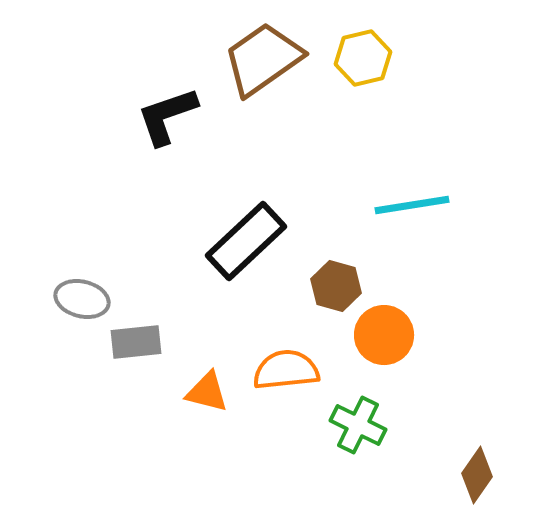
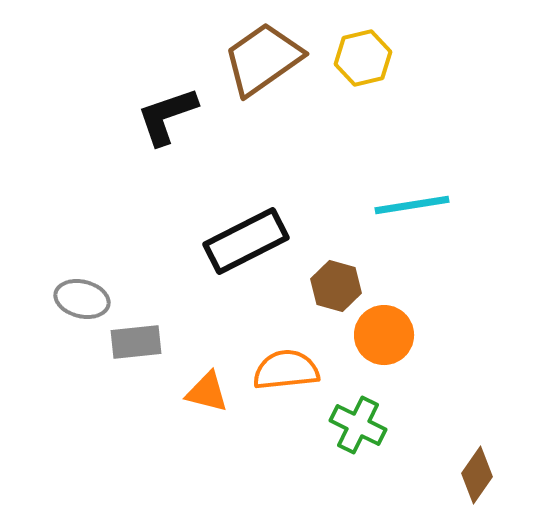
black rectangle: rotated 16 degrees clockwise
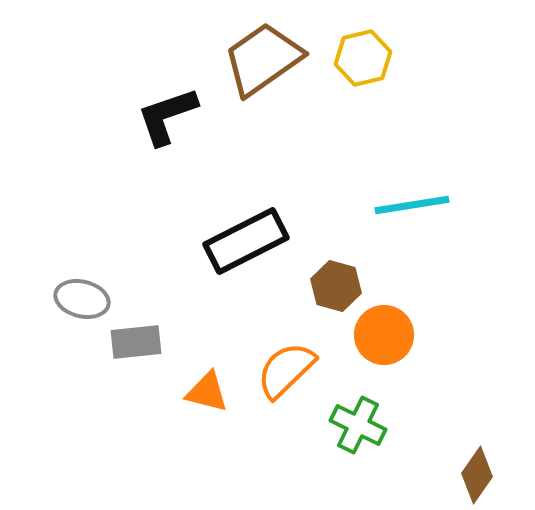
orange semicircle: rotated 38 degrees counterclockwise
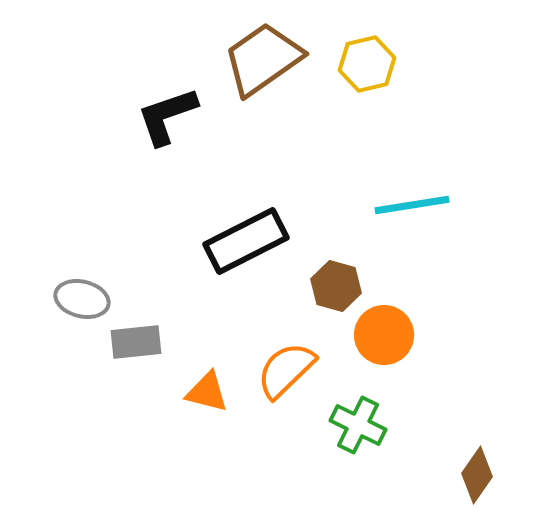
yellow hexagon: moved 4 px right, 6 px down
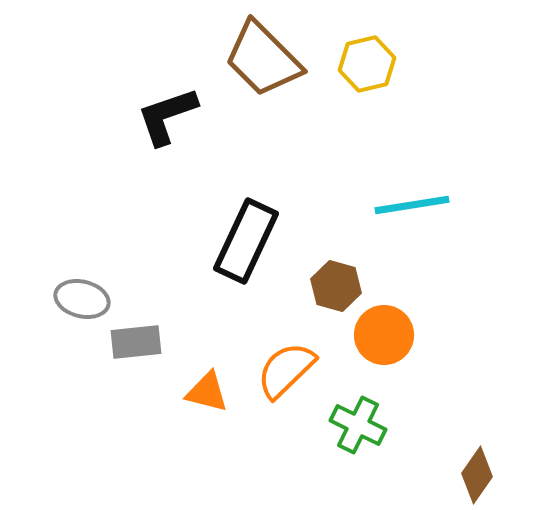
brown trapezoid: rotated 100 degrees counterclockwise
black rectangle: rotated 38 degrees counterclockwise
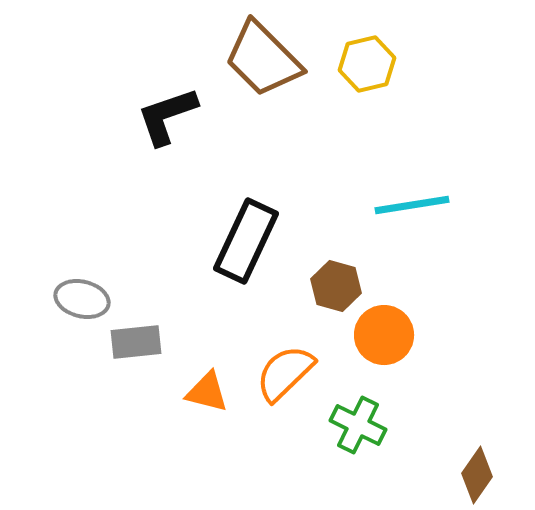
orange semicircle: moved 1 px left, 3 px down
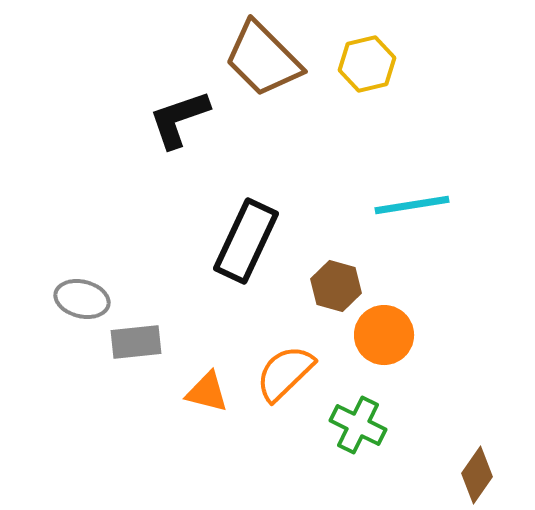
black L-shape: moved 12 px right, 3 px down
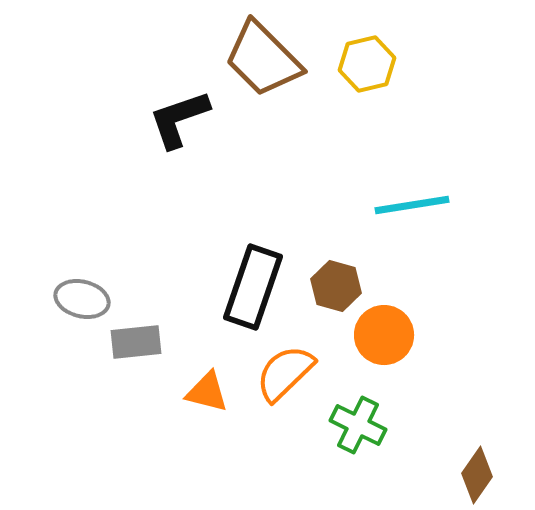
black rectangle: moved 7 px right, 46 px down; rotated 6 degrees counterclockwise
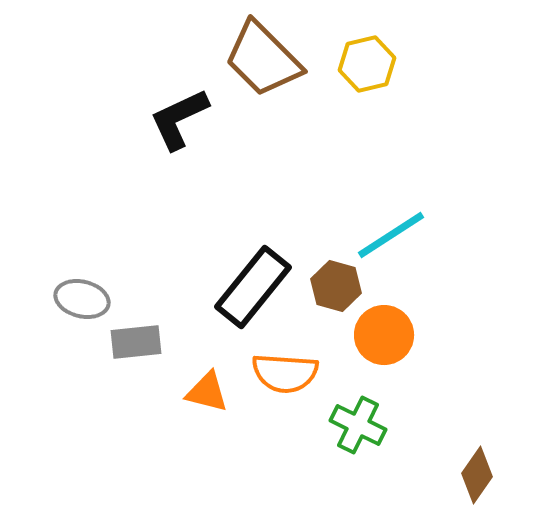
black L-shape: rotated 6 degrees counterclockwise
cyan line: moved 21 px left, 30 px down; rotated 24 degrees counterclockwise
black rectangle: rotated 20 degrees clockwise
orange semicircle: rotated 132 degrees counterclockwise
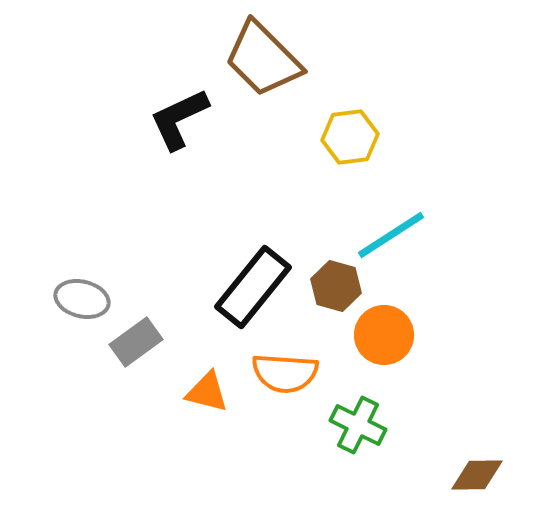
yellow hexagon: moved 17 px left, 73 px down; rotated 6 degrees clockwise
gray rectangle: rotated 30 degrees counterclockwise
brown diamond: rotated 54 degrees clockwise
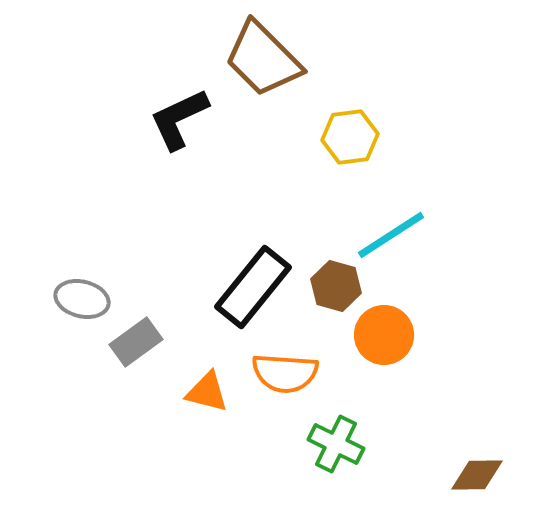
green cross: moved 22 px left, 19 px down
